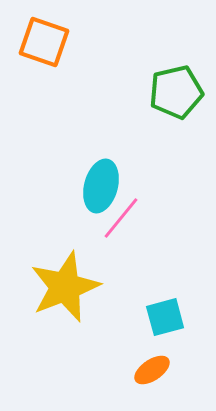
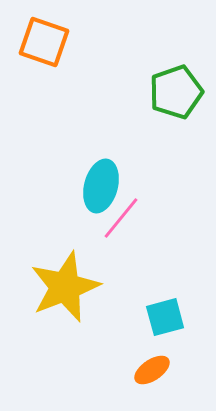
green pentagon: rotated 6 degrees counterclockwise
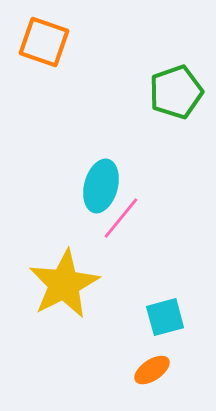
yellow star: moved 1 px left, 3 px up; rotated 6 degrees counterclockwise
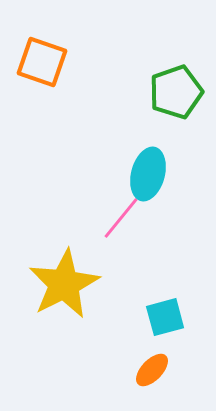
orange square: moved 2 px left, 20 px down
cyan ellipse: moved 47 px right, 12 px up
orange ellipse: rotated 12 degrees counterclockwise
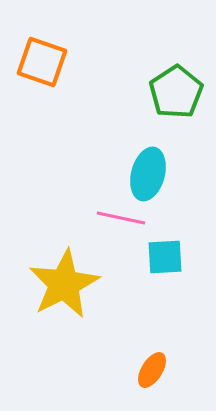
green pentagon: rotated 14 degrees counterclockwise
pink line: rotated 63 degrees clockwise
cyan square: moved 60 px up; rotated 12 degrees clockwise
orange ellipse: rotated 12 degrees counterclockwise
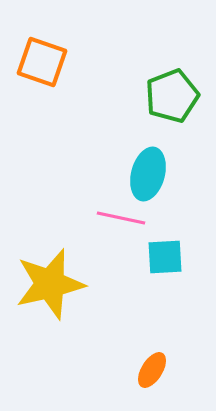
green pentagon: moved 4 px left, 4 px down; rotated 12 degrees clockwise
yellow star: moved 14 px left; rotated 14 degrees clockwise
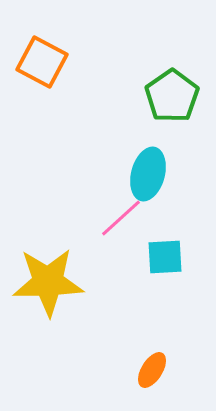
orange square: rotated 9 degrees clockwise
green pentagon: rotated 14 degrees counterclockwise
pink line: rotated 54 degrees counterclockwise
yellow star: moved 2 px left, 2 px up; rotated 12 degrees clockwise
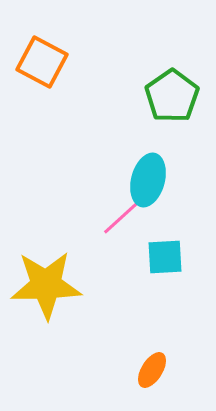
cyan ellipse: moved 6 px down
pink line: moved 2 px right, 2 px up
yellow star: moved 2 px left, 3 px down
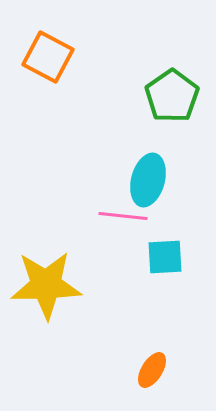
orange square: moved 6 px right, 5 px up
pink line: rotated 48 degrees clockwise
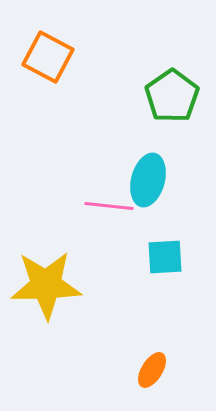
pink line: moved 14 px left, 10 px up
